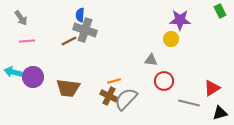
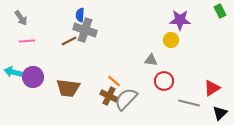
yellow circle: moved 1 px down
orange line: rotated 56 degrees clockwise
black triangle: rotated 28 degrees counterclockwise
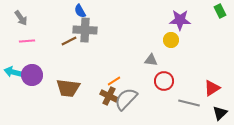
blue semicircle: moved 4 px up; rotated 32 degrees counterclockwise
gray cross: rotated 15 degrees counterclockwise
purple circle: moved 1 px left, 2 px up
orange line: rotated 72 degrees counterclockwise
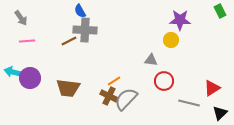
purple circle: moved 2 px left, 3 px down
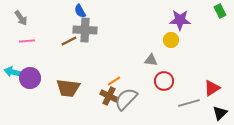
gray line: rotated 30 degrees counterclockwise
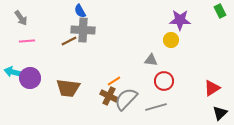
gray cross: moved 2 px left
gray line: moved 33 px left, 4 px down
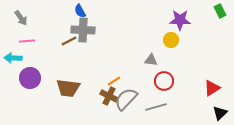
cyan arrow: moved 14 px up; rotated 12 degrees counterclockwise
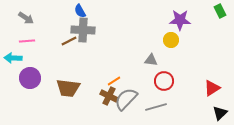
gray arrow: moved 5 px right; rotated 21 degrees counterclockwise
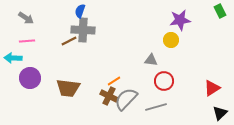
blue semicircle: rotated 48 degrees clockwise
purple star: rotated 10 degrees counterclockwise
